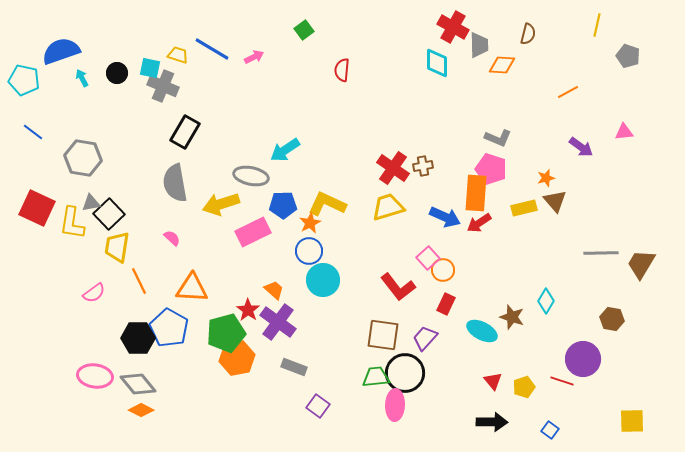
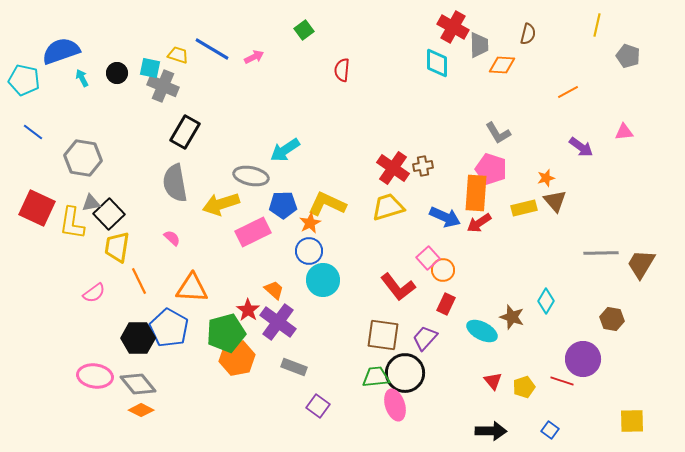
gray L-shape at (498, 138): moved 5 px up; rotated 36 degrees clockwise
pink ellipse at (395, 405): rotated 20 degrees counterclockwise
black arrow at (492, 422): moved 1 px left, 9 px down
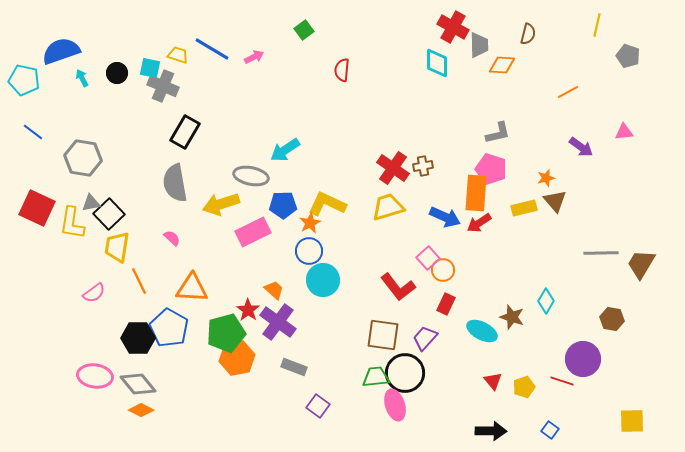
gray L-shape at (498, 133): rotated 72 degrees counterclockwise
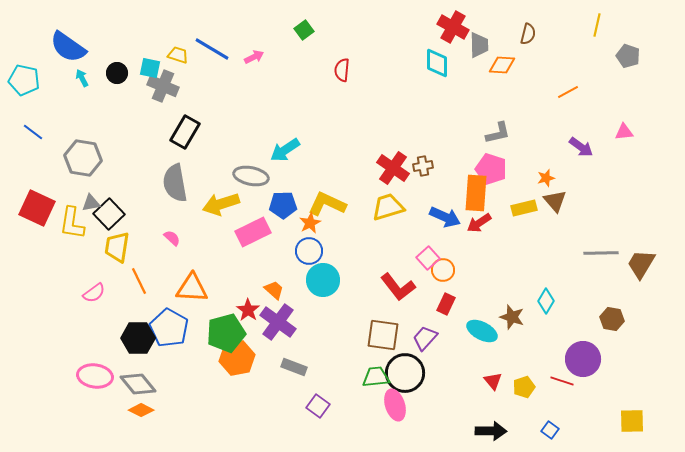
blue semicircle at (61, 51): moved 7 px right, 4 px up; rotated 126 degrees counterclockwise
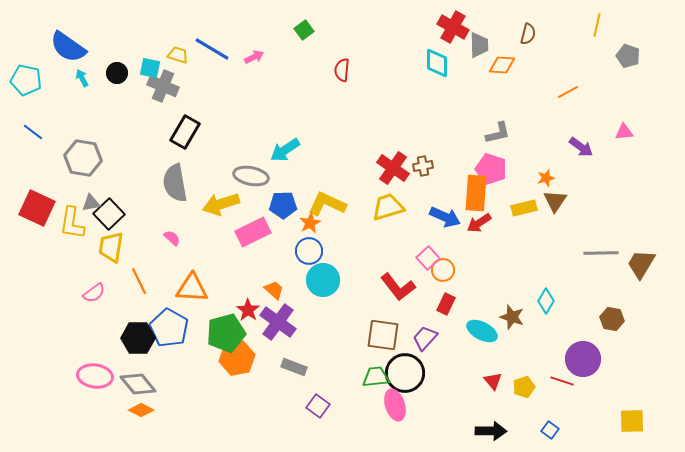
cyan pentagon at (24, 80): moved 2 px right
brown triangle at (555, 201): rotated 15 degrees clockwise
yellow trapezoid at (117, 247): moved 6 px left
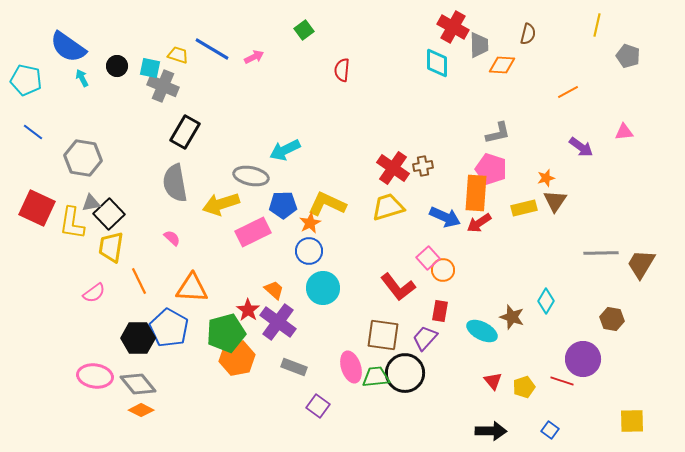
black circle at (117, 73): moved 7 px up
cyan arrow at (285, 150): rotated 8 degrees clockwise
cyan circle at (323, 280): moved 8 px down
red rectangle at (446, 304): moved 6 px left, 7 px down; rotated 15 degrees counterclockwise
pink ellipse at (395, 405): moved 44 px left, 38 px up
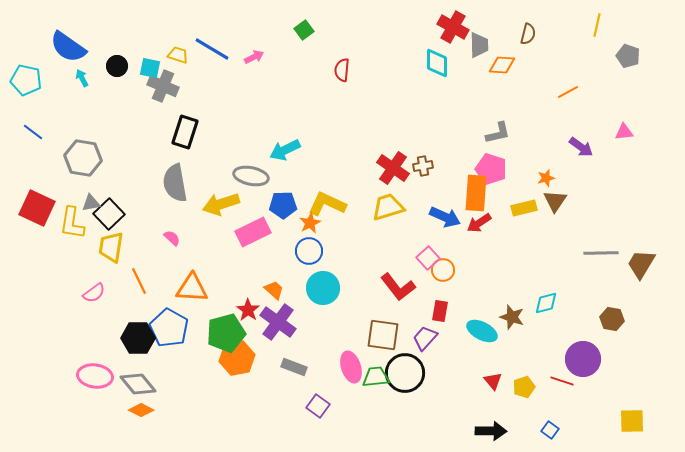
black rectangle at (185, 132): rotated 12 degrees counterclockwise
cyan diamond at (546, 301): moved 2 px down; rotated 45 degrees clockwise
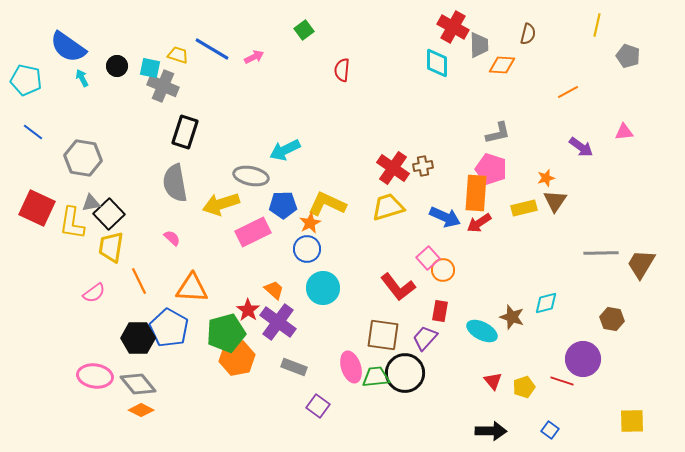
blue circle at (309, 251): moved 2 px left, 2 px up
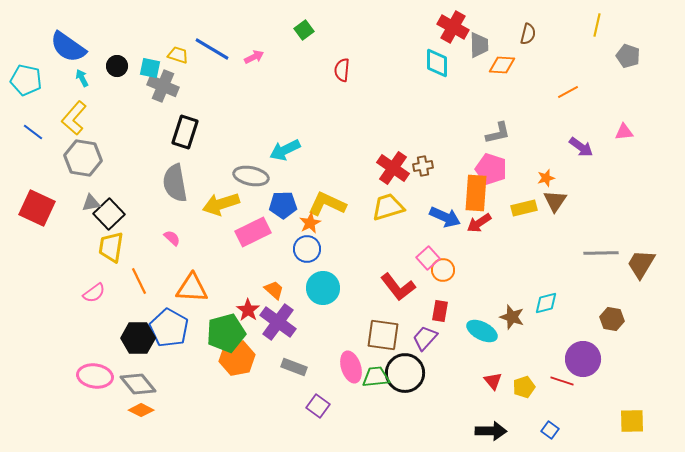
yellow L-shape at (72, 223): moved 2 px right, 105 px up; rotated 32 degrees clockwise
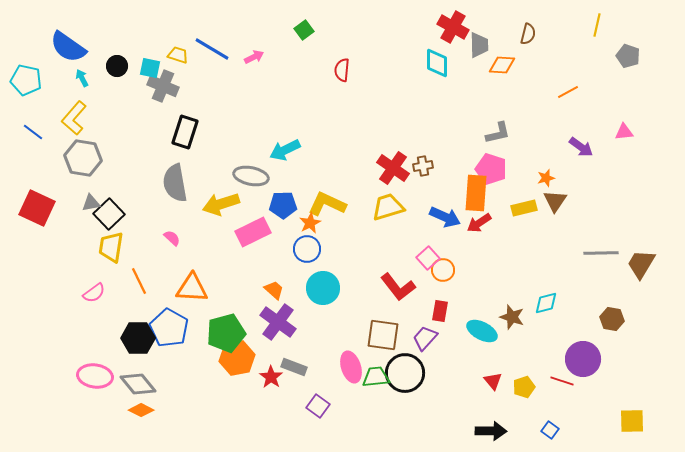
red star at (248, 310): moved 23 px right, 67 px down
